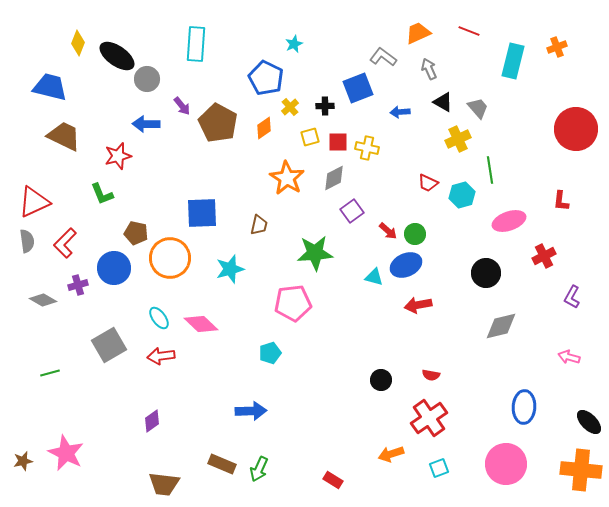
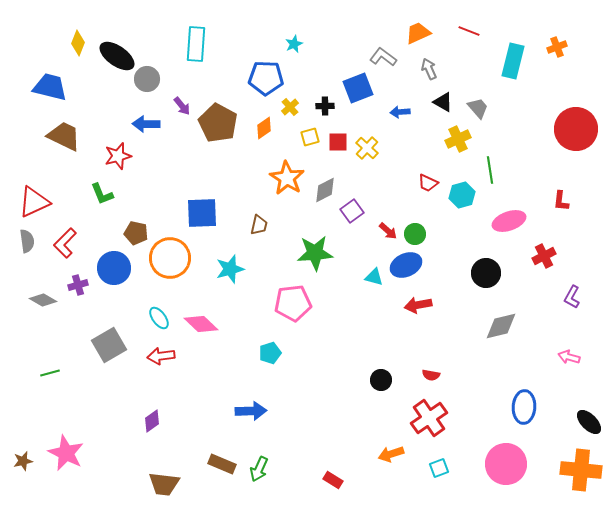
blue pentagon at (266, 78): rotated 24 degrees counterclockwise
yellow cross at (367, 148): rotated 30 degrees clockwise
gray diamond at (334, 178): moved 9 px left, 12 px down
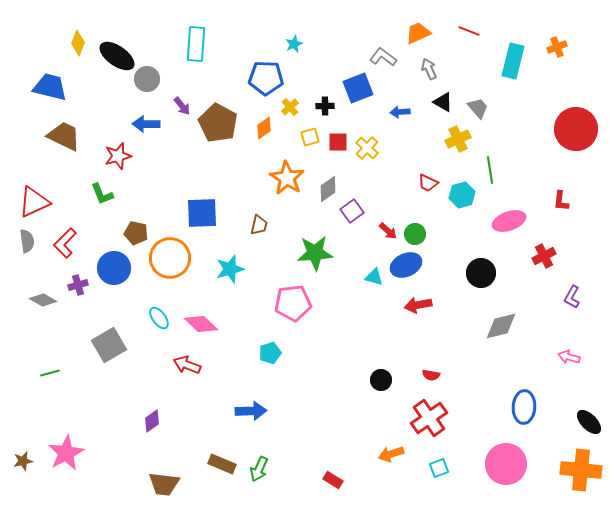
gray diamond at (325, 190): moved 3 px right, 1 px up; rotated 8 degrees counterclockwise
black circle at (486, 273): moved 5 px left
red arrow at (161, 356): moved 26 px right, 9 px down; rotated 28 degrees clockwise
pink star at (66, 453): rotated 18 degrees clockwise
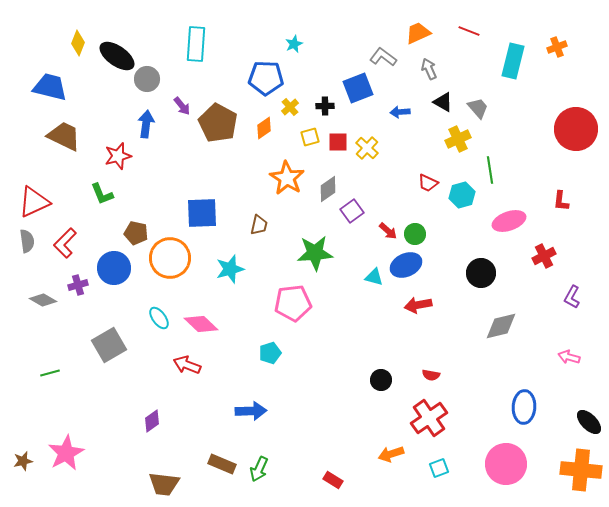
blue arrow at (146, 124): rotated 96 degrees clockwise
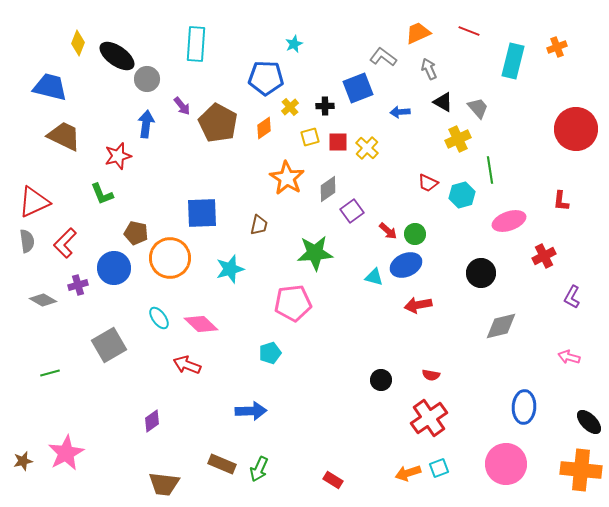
orange arrow at (391, 454): moved 17 px right, 19 px down
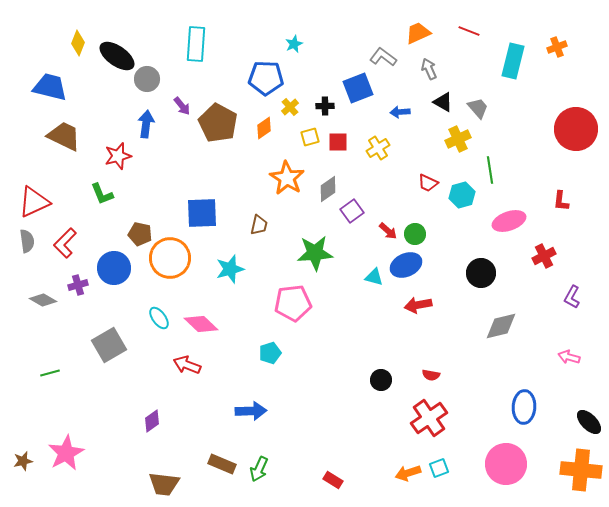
yellow cross at (367, 148): moved 11 px right; rotated 15 degrees clockwise
brown pentagon at (136, 233): moved 4 px right, 1 px down
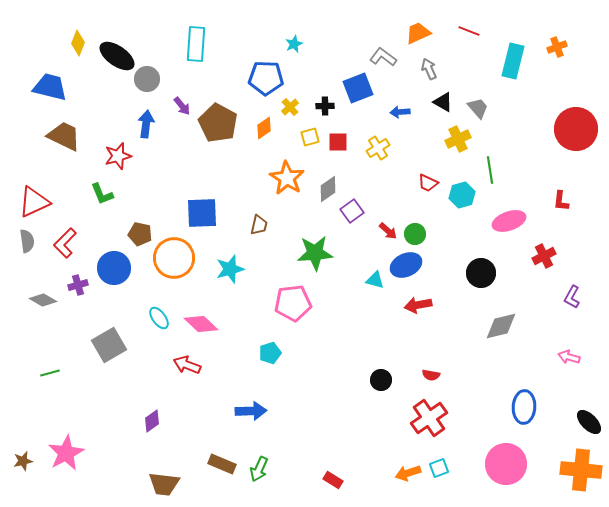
orange circle at (170, 258): moved 4 px right
cyan triangle at (374, 277): moved 1 px right, 3 px down
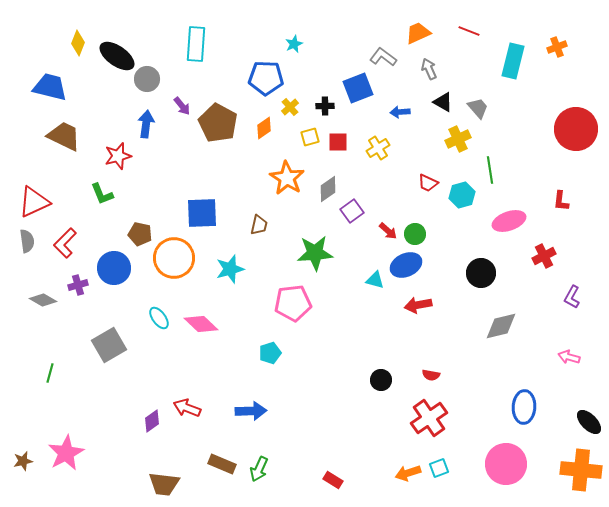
red arrow at (187, 365): moved 43 px down
green line at (50, 373): rotated 60 degrees counterclockwise
